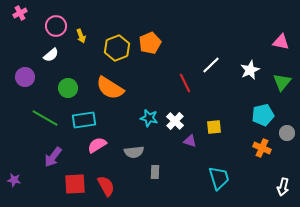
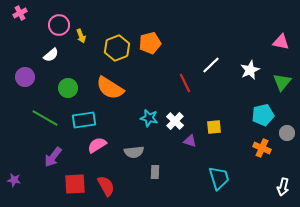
pink circle: moved 3 px right, 1 px up
orange pentagon: rotated 10 degrees clockwise
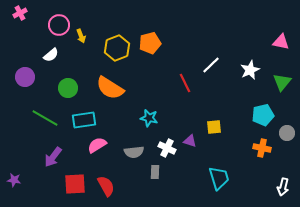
white cross: moved 8 px left, 27 px down; rotated 18 degrees counterclockwise
orange cross: rotated 12 degrees counterclockwise
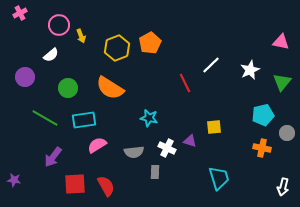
orange pentagon: rotated 15 degrees counterclockwise
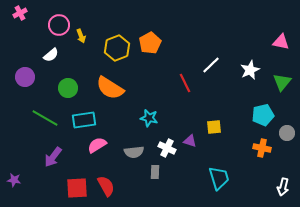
red square: moved 2 px right, 4 px down
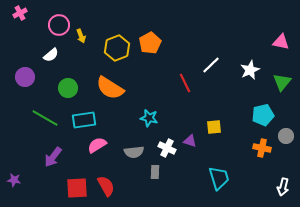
gray circle: moved 1 px left, 3 px down
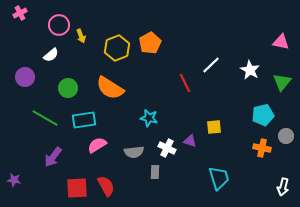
white star: rotated 18 degrees counterclockwise
